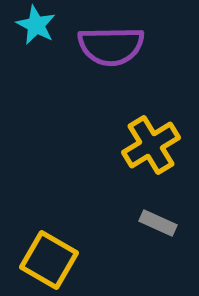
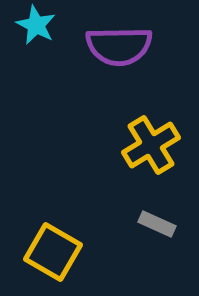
purple semicircle: moved 8 px right
gray rectangle: moved 1 px left, 1 px down
yellow square: moved 4 px right, 8 px up
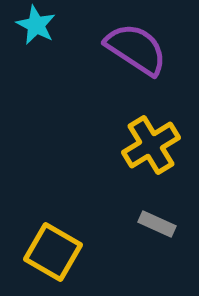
purple semicircle: moved 17 px right, 3 px down; rotated 146 degrees counterclockwise
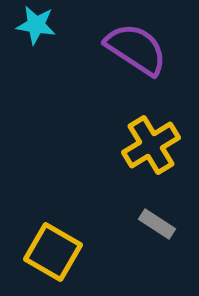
cyan star: rotated 18 degrees counterclockwise
gray rectangle: rotated 9 degrees clockwise
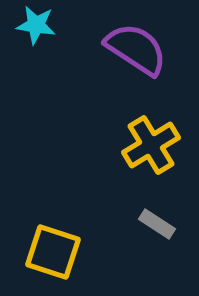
yellow square: rotated 12 degrees counterclockwise
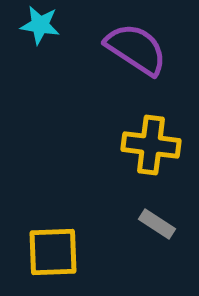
cyan star: moved 4 px right
yellow cross: rotated 38 degrees clockwise
yellow square: rotated 20 degrees counterclockwise
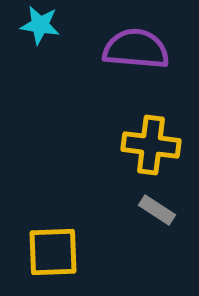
purple semicircle: rotated 28 degrees counterclockwise
gray rectangle: moved 14 px up
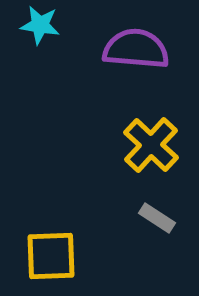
yellow cross: rotated 36 degrees clockwise
gray rectangle: moved 8 px down
yellow square: moved 2 px left, 4 px down
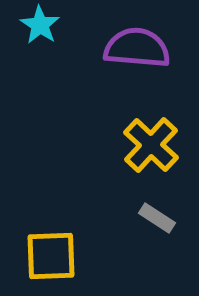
cyan star: rotated 24 degrees clockwise
purple semicircle: moved 1 px right, 1 px up
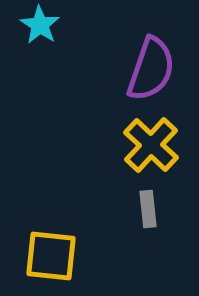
purple semicircle: moved 14 px right, 21 px down; rotated 104 degrees clockwise
gray rectangle: moved 9 px left, 9 px up; rotated 51 degrees clockwise
yellow square: rotated 8 degrees clockwise
